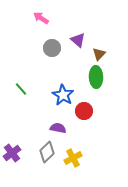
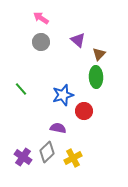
gray circle: moved 11 px left, 6 px up
blue star: rotated 25 degrees clockwise
purple cross: moved 11 px right, 4 px down; rotated 18 degrees counterclockwise
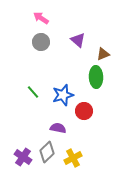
brown triangle: moved 4 px right; rotated 24 degrees clockwise
green line: moved 12 px right, 3 px down
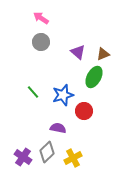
purple triangle: moved 12 px down
green ellipse: moved 2 px left; rotated 30 degrees clockwise
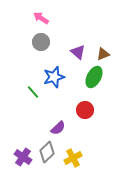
blue star: moved 9 px left, 18 px up
red circle: moved 1 px right, 1 px up
purple semicircle: rotated 126 degrees clockwise
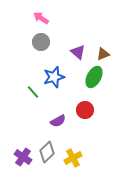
purple semicircle: moved 7 px up; rotated 14 degrees clockwise
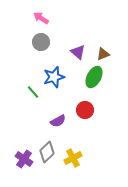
purple cross: moved 1 px right, 2 px down
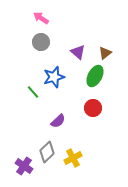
brown triangle: moved 2 px right, 1 px up; rotated 16 degrees counterclockwise
green ellipse: moved 1 px right, 1 px up
red circle: moved 8 px right, 2 px up
purple semicircle: rotated 14 degrees counterclockwise
purple cross: moved 7 px down
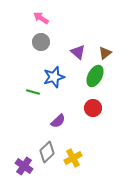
green line: rotated 32 degrees counterclockwise
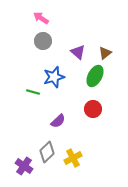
gray circle: moved 2 px right, 1 px up
red circle: moved 1 px down
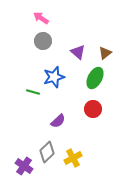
green ellipse: moved 2 px down
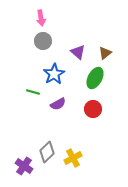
pink arrow: rotated 133 degrees counterclockwise
blue star: moved 3 px up; rotated 15 degrees counterclockwise
purple semicircle: moved 17 px up; rotated 14 degrees clockwise
